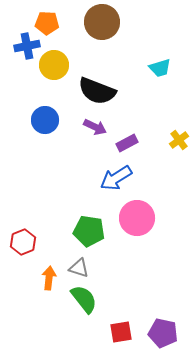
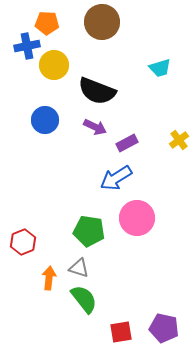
purple pentagon: moved 1 px right, 5 px up
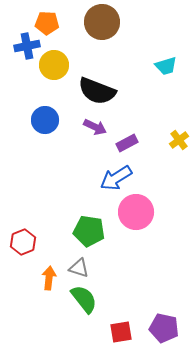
cyan trapezoid: moved 6 px right, 2 px up
pink circle: moved 1 px left, 6 px up
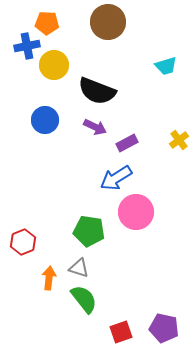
brown circle: moved 6 px right
red square: rotated 10 degrees counterclockwise
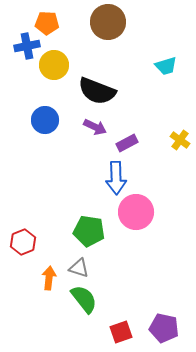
yellow cross: moved 1 px right; rotated 18 degrees counterclockwise
blue arrow: rotated 60 degrees counterclockwise
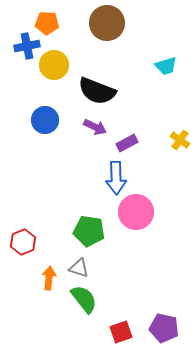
brown circle: moved 1 px left, 1 px down
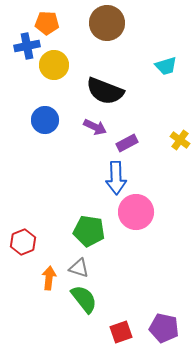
black semicircle: moved 8 px right
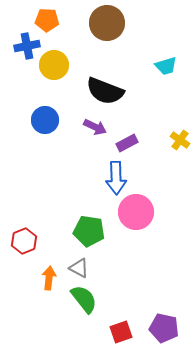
orange pentagon: moved 3 px up
red hexagon: moved 1 px right, 1 px up
gray triangle: rotated 10 degrees clockwise
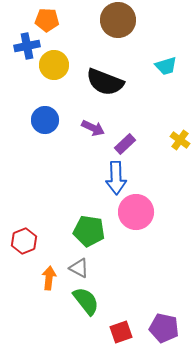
brown circle: moved 11 px right, 3 px up
black semicircle: moved 9 px up
purple arrow: moved 2 px left, 1 px down
purple rectangle: moved 2 px left, 1 px down; rotated 15 degrees counterclockwise
green semicircle: moved 2 px right, 2 px down
